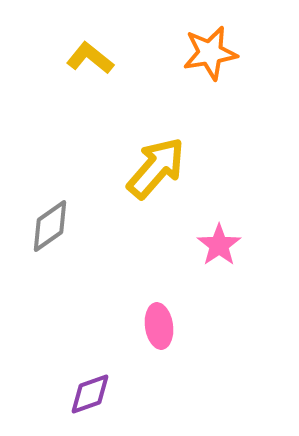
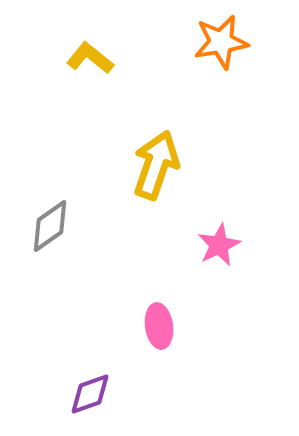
orange star: moved 11 px right, 11 px up
yellow arrow: moved 3 px up; rotated 22 degrees counterclockwise
pink star: rotated 9 degrees clockwise
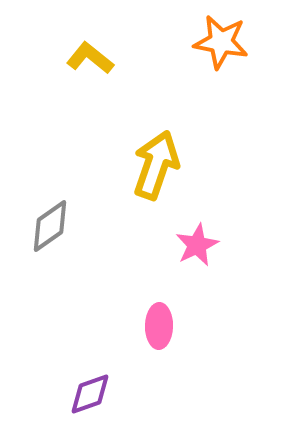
orange star: rotated 20 degrees clockwise
pink star: moved 22 px left
pink ellipse: rotated 9 degrees clockwise
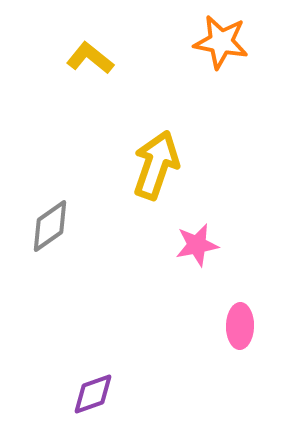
pink star: rotated 15 degrees clockwise
pink ellipse: moved 81 px right
purple diamond: moved 3 px right
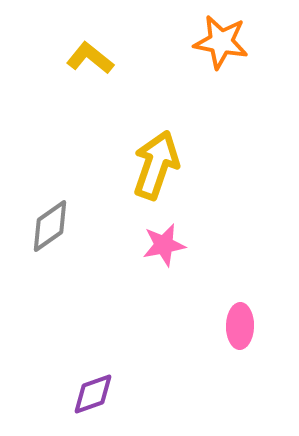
pink star: moved 33 px left
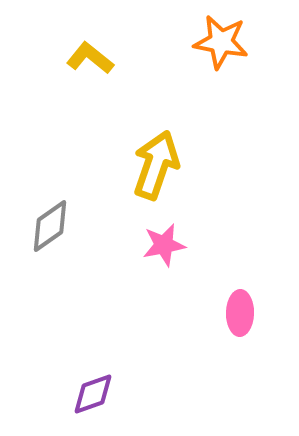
pink ellipse: moved 13 px up
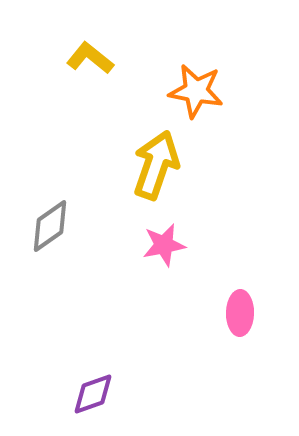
orange star: moved 25 px left, 49 px down
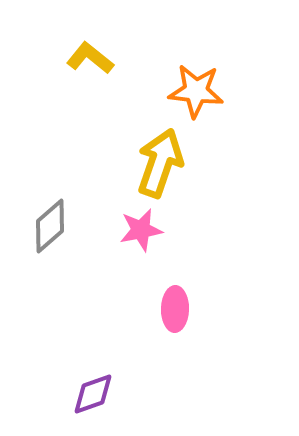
orange star: rotated 4 degrees counterclockwise
yellow arrow: moved 4 px right, 2 px up
gray diamond: rotated 6 degrees counterclockwise
pink star: moved 23 px left, 15 px up
pink ellipse: moved 65 px left, 4 px up
